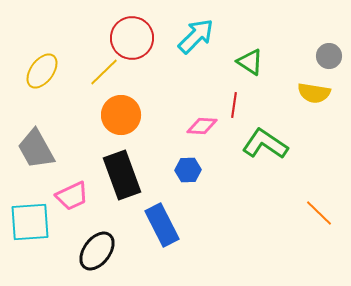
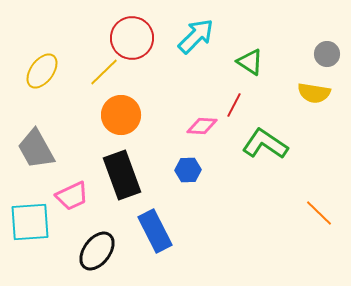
gray circle: moved 2 px left, 2 px up
red line: rotated 20 degrees clockwise
blue rectangle: moved 7 px left, 6 px down
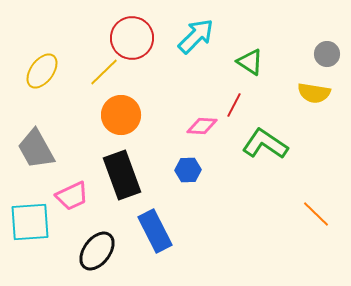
orange line: moved 3 px left, 1 px down
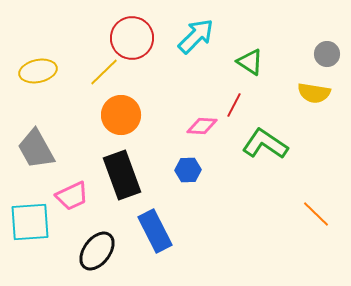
yellow ellipse: moved 4 px left; rotated 42 degrees clockwise
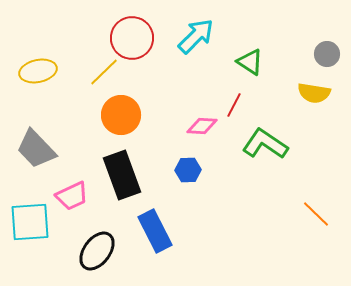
gray trapezoid: rotated 15 degrees counterclockwise
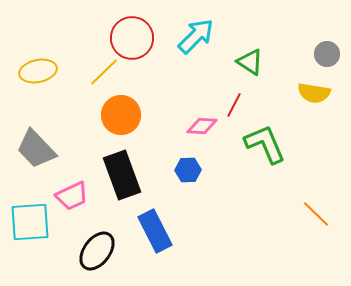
green L-shape: rotated 33 degrees clockwise
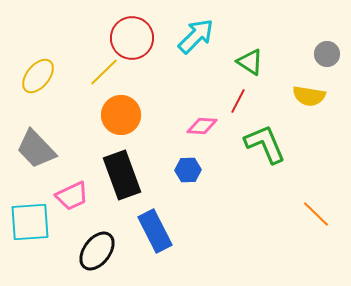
yellow ellipse: moved 5 px down; rotated 39 degrees counterclockwise
yellow semicircle: moved 5 px left, 3 px down
red line: moved 4 px right, 4 px up
